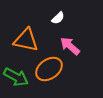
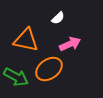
pink arrow: moved 2 px up; rotated 115 degrees clockwise
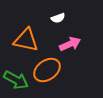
white semicircle: rotated 24 degrees clockwise
orange ellipse: moved 2 px left, 1 px down
green arrow: moved 3 px down
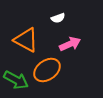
orange triangle: rotated 16 degrees clockwise
